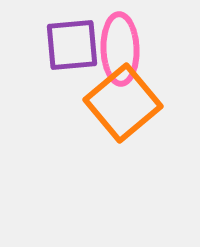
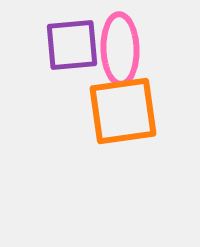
orange square: moved 8 px down; rotated 32 degrees clockwise
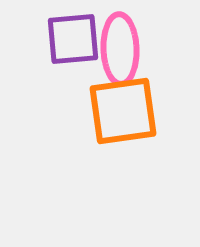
purple square: moved 1 px right, 6 px up
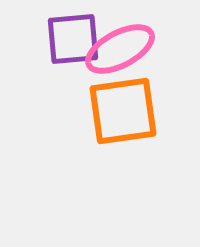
pink ellipse: rotated 64 degrees clockwise
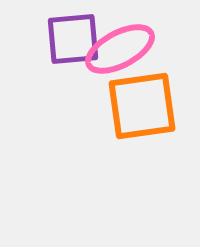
orange square: moved 19 px right, 5 px up
